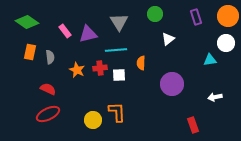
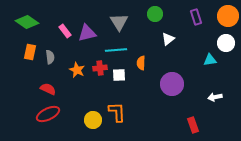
purple triangle: moved 1 px left, 1 px up
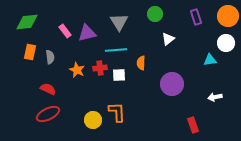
green diamond: rotated 40 degrees counterclockwise
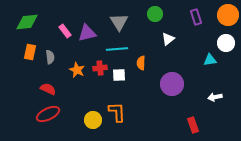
orange circle: moved 1 px up
cyan line: moved 1 px right, 1 px up
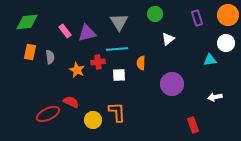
purple rectangle: moved 1 px right, 1 px down
red cross: moved 2 px left, 6 px up
red semicircle: moved 23 px right, 13 px down
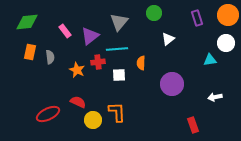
green circle: moved 1 px left, 1 px up
gray triangle: rotated 12 degrees clockwise
purple triangle: moved 3 px right, 3 px down; rotated 24 degrees counterclockwise
red semicircle: moved 7 px right
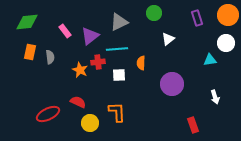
gray triangle: rotated 24 degrees clockwise
orange star: moved 3 px right
white arrow: rotated 96 degrees counterclockwise
yellow circle: moved 3 px left, 3 px down
